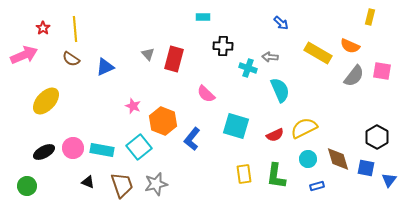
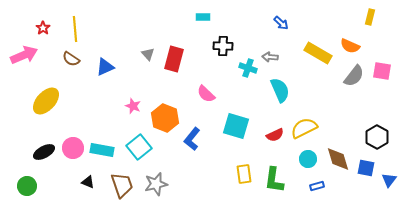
orange hexagon at (163, 121): moved 2 px right, 3 px up
green L-shape at (276, 176): moved 2 px left, 4 px down
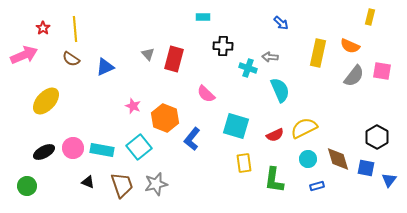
yellow rectangle at (318, 53): rotated 72 degrees clockwise
yellow rectangle at (244, 174): moved 11 px up
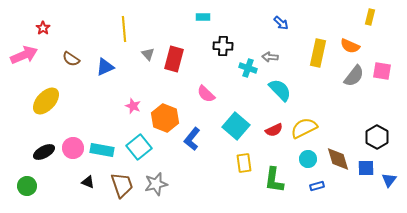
yellow line at (75, 29): moved 49 px right
cyan semicircle at (280, 90): rotated 20 degrees counterclockwise
cyan square at (236, 126): rotated 24 degrees clockwise
red semicircle at (275, 135): moved 1 px left, 5 px up
blue square at (366, 168): rotated 12 degrees counterclockwise
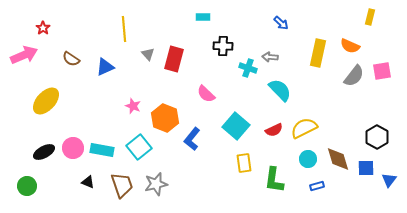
pink square at (382, 71): rotated 18 degrees counterclockwise
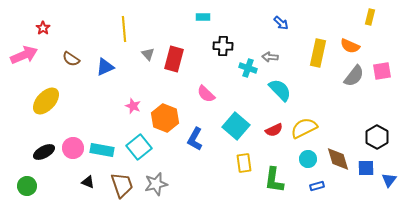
blue L-shape at (192, 139): moved 3 px right; rotated 10 degrees counterclockwise
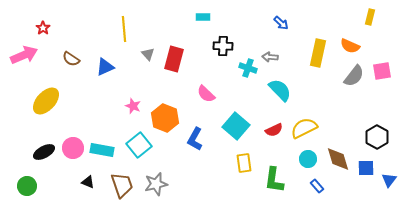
cyan square at (139, 147): moved 2 px up
blue rectangle at (317, 186): rotated 64 degrees clockwise
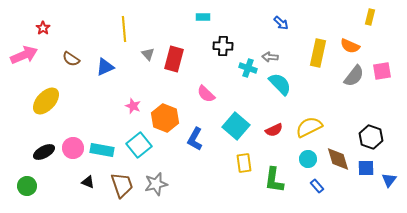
cyan semicircle at (280, 90): moved 6 px up
yellow semicircle at (304, 128): moved 5 px right, 1 px up
black hexagon at (377, 137): moved 6 px left; rotated 10 degrees counterclockwise
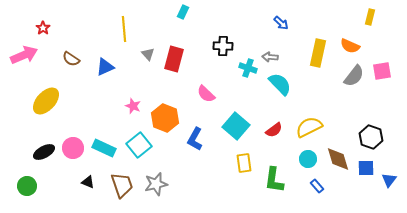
cyan rectangle at (203, 17): moved 20 px left, 5 px up; rotated 64 degrees counterclockwise
red semicircle at (274, 130): rotated 12 degrees counterclockwise
cyan rectangle at (102, 150): moved 2 px right, 2 px up; rotated 15 degrees clockwise
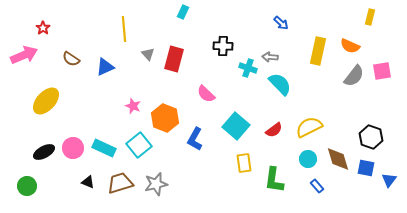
yellow rectangle at (318, 53): moved 2 px up
blue square at (366, 168): rotated 12 degrees clockwise
brown trapezoid at (122, 185): moved 2 px left, 2 px up; rotated 88 degrees counterclockwise
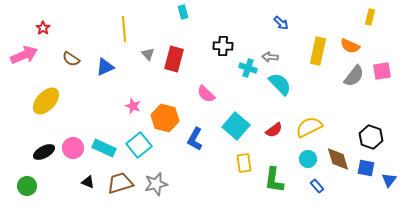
cyan rectangle at (183, 12): rotated 40 degrees counterclockwise
orange hexagon at (165, 118): rotated 8 degrees counterclockwise
